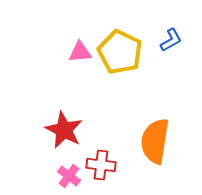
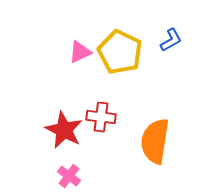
pink triangle: rotated 20 degrees counterclockwise
red cross: moved 48 px up
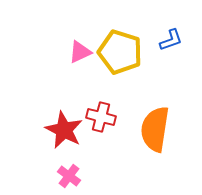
blue L-shape: rotated 10 degrees clockwise
yellow pentagon: rotated 9 degrees counterclockwise
red cross: rotated 8 degrees clockwise
orange semicircle: moved 12 px up
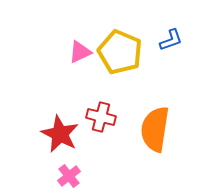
yellow pentagon: rotated 6 degrees clockwise
red star: moved 4 px left, 4 px down
pink cross: rotated 15 degrees clockwise
